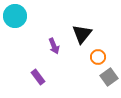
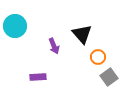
cyan circle: moved 10 px down
black triangle: rotated 20 degrees counterclockwise
purple rectangle: rotated 56 degrees counterclockwise
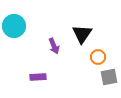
cyan circle: moved 1 px left
black triangle: rotated 15 degrees clockwise
gray square: rotated 24 degrees clockwise
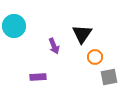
orange circle: moved 3 px left
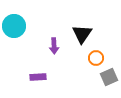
purple arrow: rotated 21 degrees clockwise
orange circle: moved 1 px right, 1 px down
gray square: rotated 12 degrees counterclockwise
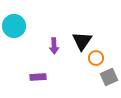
black triangle: moved 7 px down
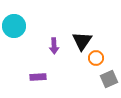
gray square: moved 2 px down
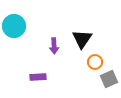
black triangle: moved 2 px up
orange circle: moved 1 px left, 4 px down
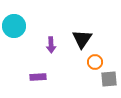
purple arrow: moved 3 px left, 1 px up
gray square: rotated 18 degrees clockwise
